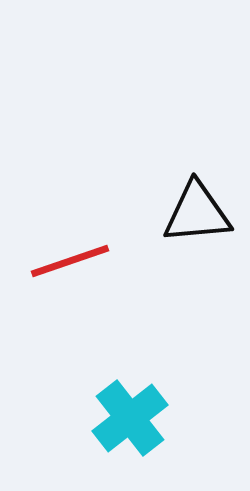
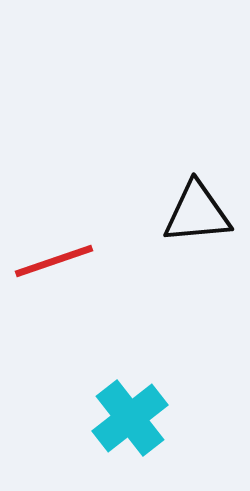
red line: moved 16 px left
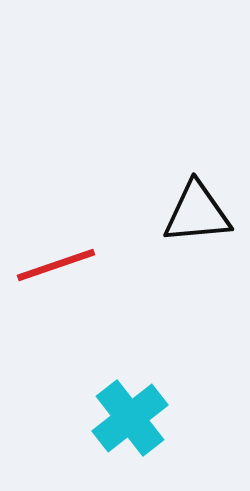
red line: moved 2 px right, 4 px down
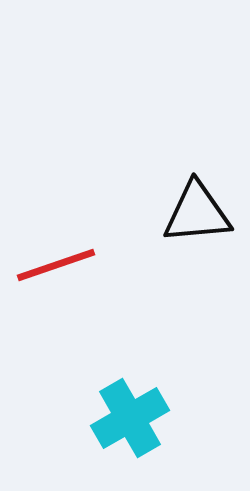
cyan cross: rotated 8 degrees clockwise
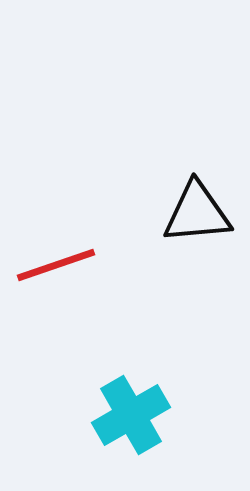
cyan cross: moved 1 px right, 3 px up
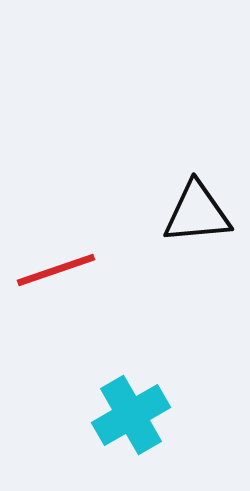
red line: moved 5 px down
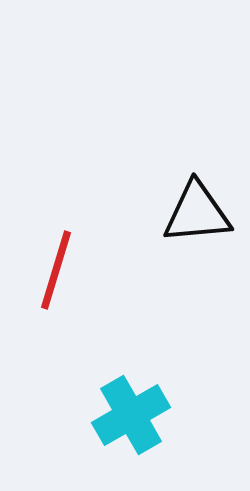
red line: rotated 54 degrees counterclockwise
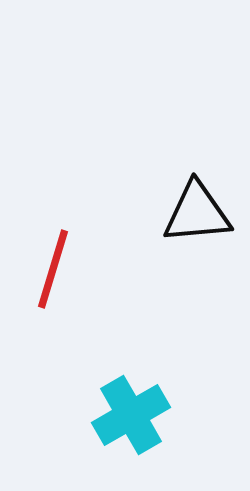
red line: moved 3 px left, 1 px up
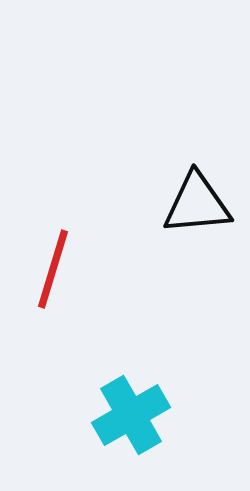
black triangle: moved 9 px up
